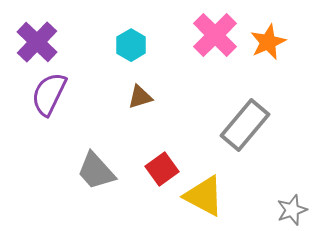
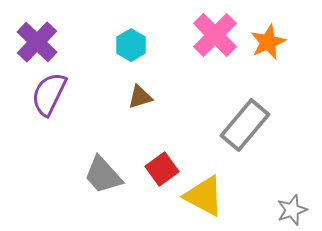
gray trapezoid: moved 7 px right, 4 px down
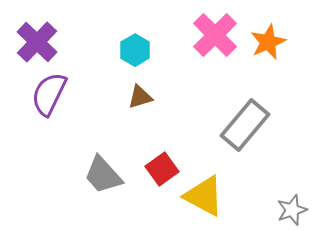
cyan hexagon: moved 4 px right, 5 px down
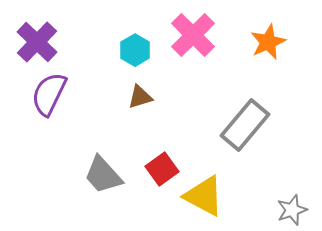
pink cross: moved 22 px left
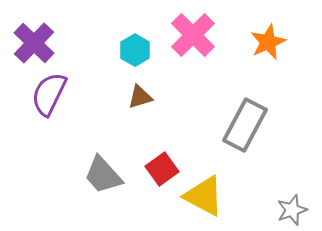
purple cross: moved 3 px left, 1 px down
gray rectangle: rotated 12 degrees counterclockwise
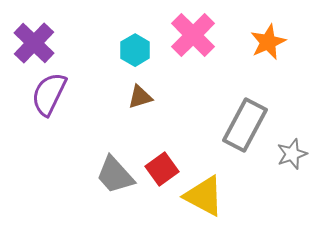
gray trapezoid: moved 12 px right
gray star: moved 56 px up
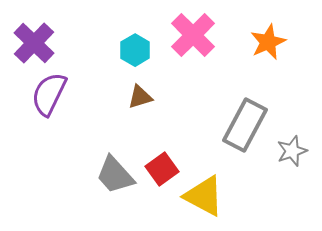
gray star: moved 3 px up
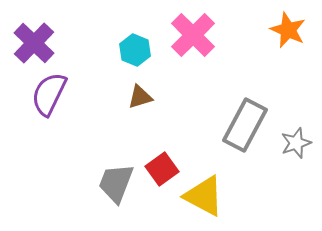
orange star: moved 20 px right, 12 px up; rotated 24 degrees counterclockwise
cyan hexagon: rotated 8 degrees counterclockwise
gray star: moved 4 px right, 8 px up
gray trapezoid: moved 1 px right, 8 px down; rotated 63 degrees clockwise
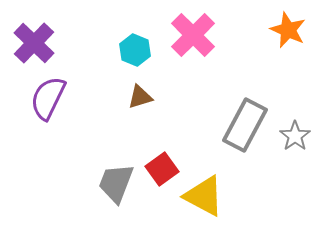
purple semicircle: moved 1 px left, 4 px down
gray star: moved 1 px left, 7 px up; rotated 16 degrees counterclockwise
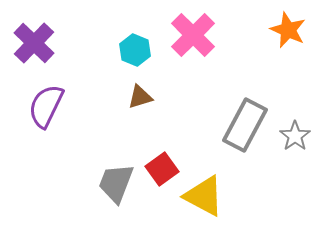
purple semicircle: moved 2 px left, 8 px down
